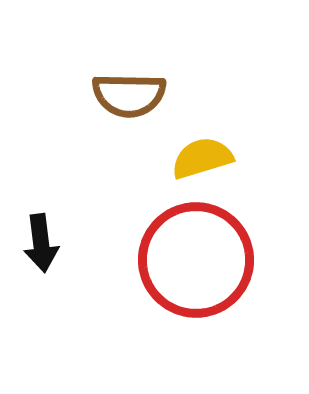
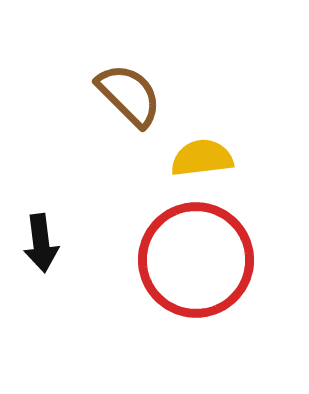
brown semicircle: rotated 136 degrees counterclockwise
yellow semicircle: rotated 10 degrees clockwise
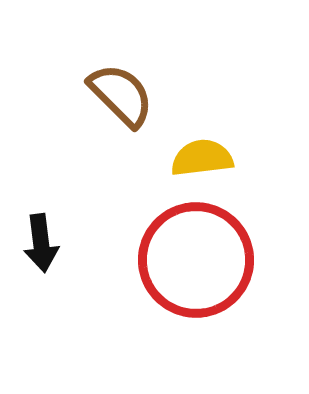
brown semicircle: moved 8 px left
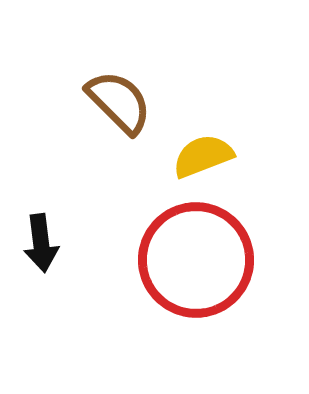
brown semicircle: moved 2 px left, 7 px down
yellow semicircle: moved 1 px right, 2 px up; rotated 14 degrees counterclockwise
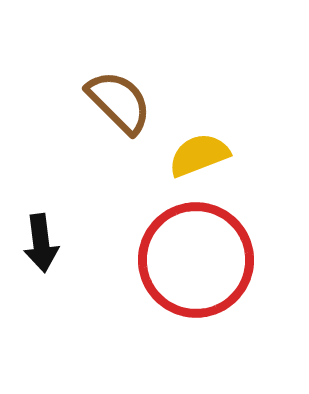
yellow semicircle: moved 4 px left, 1 px up
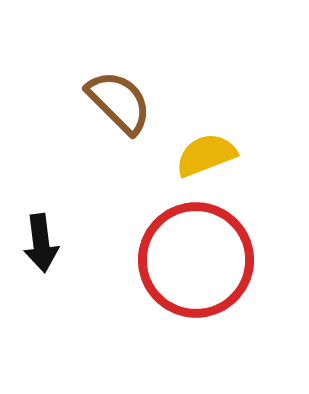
yellow semicircle: moved 7 px right
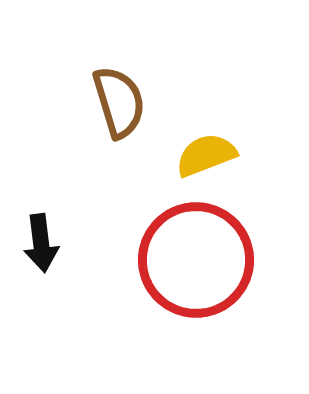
brown semicircle: rotated 28 degrees clockwise
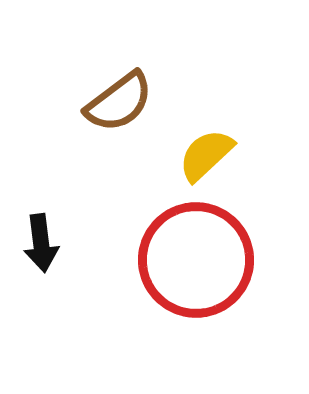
brown semicircle: rotated 70 degrees clockwise
yellow semicircle: rotated 22 degrees counterclockwise
